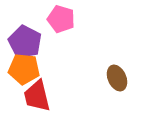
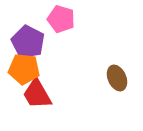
purple pentagon: moved 3 px right
red trapezoid: moved 2 px up; rotated 16 degrees counterclockwise
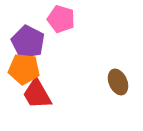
brown ellipse: moved 1 px right, 4 px down
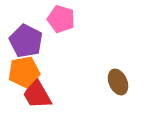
purple pentagon: moved 2 px left, 1 px up
orange pentagon: moved 3 px down; rotated 16 degrees counterclockwise
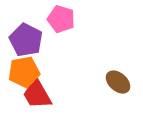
purple pentagon: moved 1 px up
brown ellipse: rotated 25 degrees counterclockwise
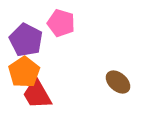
pink pentagon: moved 4 px down
orange pentagon: rotated 24 degrees counterclockwise
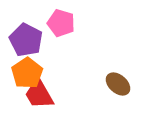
orange pentagon: moved 3 px right, 1 px down
brown ellipse: moved 2 px down
red trapezoid: moved 2 px right
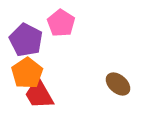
pink pentagon: rotated 16 degrees clockwise
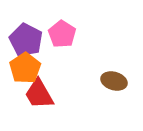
pink pentagon: moved 1 px right, 11 px down
orange pentagon: moved 2 px left, 5 px up
brown ellipse: moved 4 px left, 3 px up; rotated 25 degrees counterclockwise
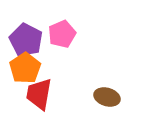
pink pentagon: rotated 16 degrees clockwise
brown ellipse: moved 7 px left, 16 px down
red trapezoid: rotated 40 degrees clockwise
